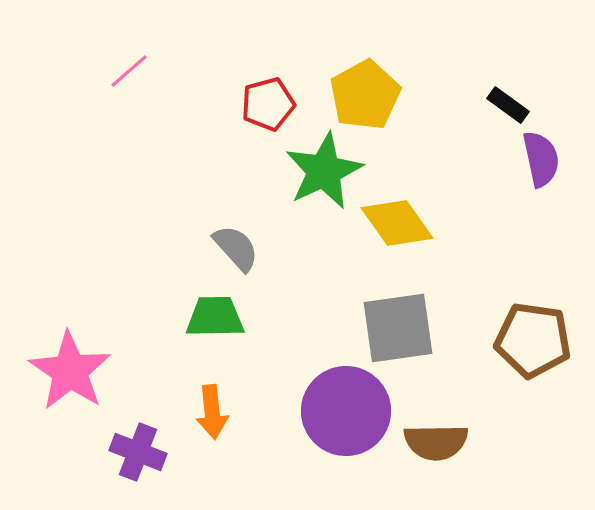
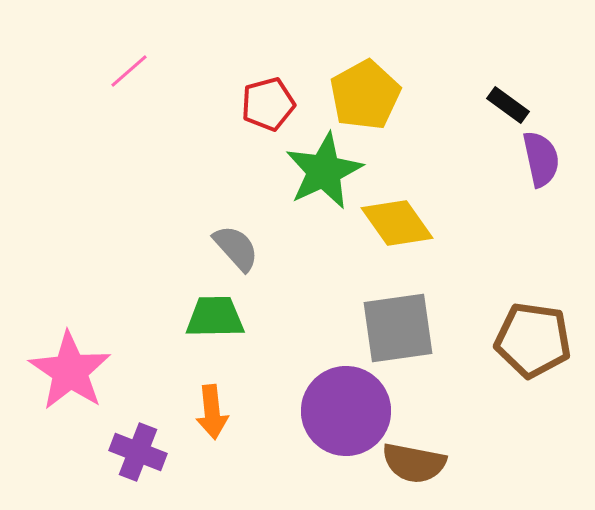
brown semicircle: moved 22 px left, 21 px down; rotated 12 degrees clockwise
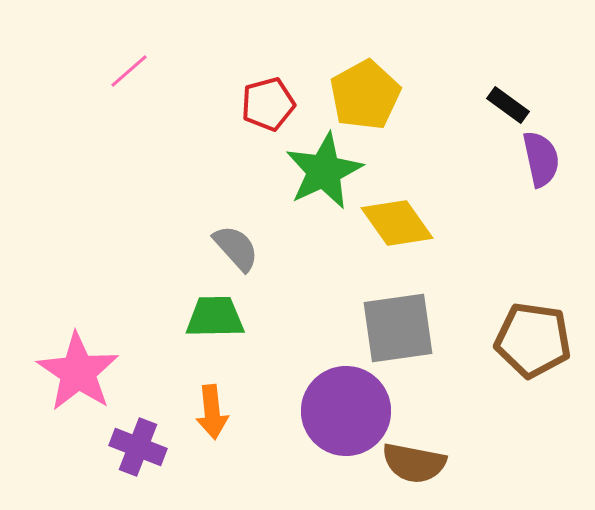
pink star: moved 8 px right, 1 px down
purple cross: moved 5 px up
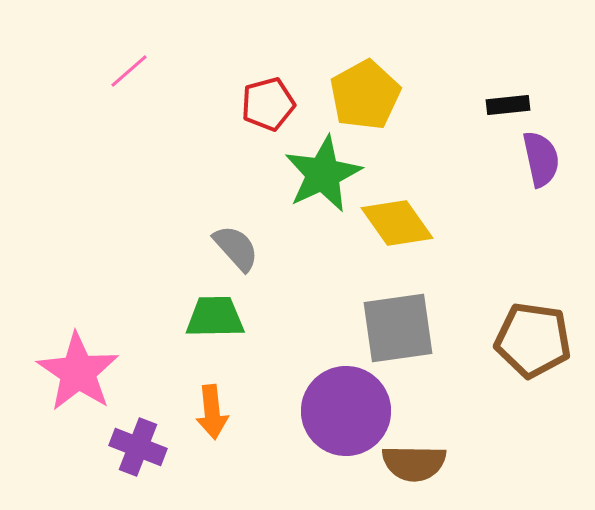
black rectangle: rotated 42 degrees counterclockwise
green star: moved 1 px left, 3 px down
brown semicircle: rotated 10 degrees counterclockwise
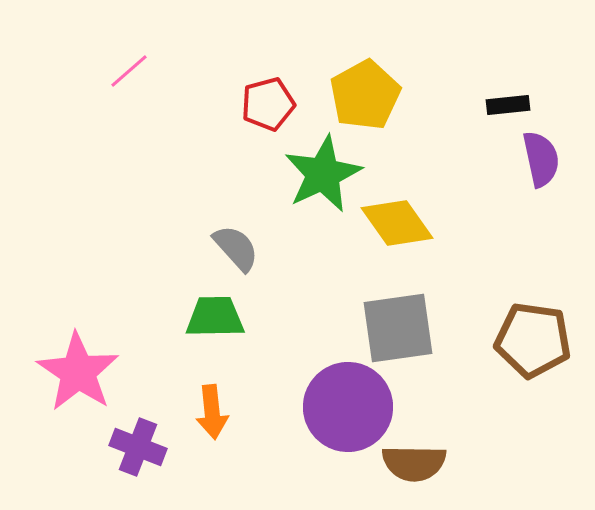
purple circle: moved 2 px right, 4 px up
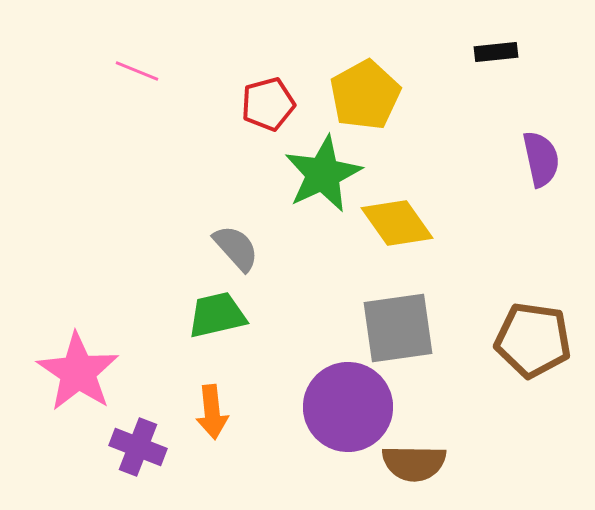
pink line: moved 8 px right; rotated 63 degrees clockwise
black rectangle: moved 12 px left, 53 px up
green trapezoid: moved 2 px right, 2 px up; rotated 12 degrees counterclockwise
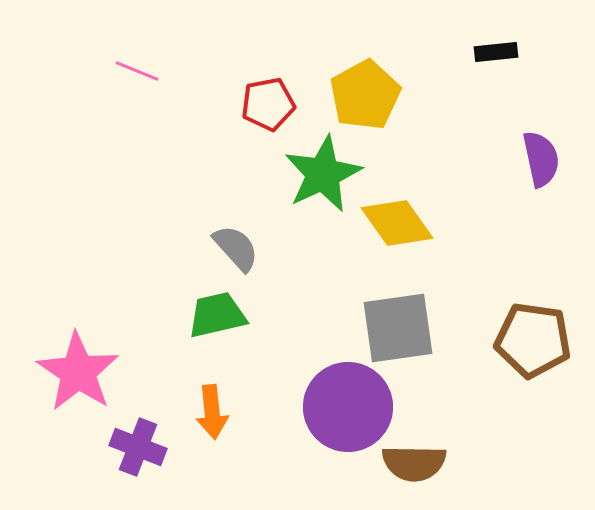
red pentagon: rotated 4 degrees clockwise
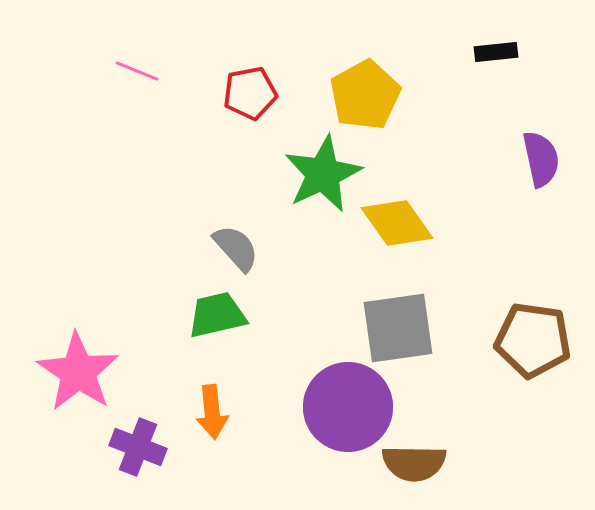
red pentagon: moved 18 px left, 11 px up
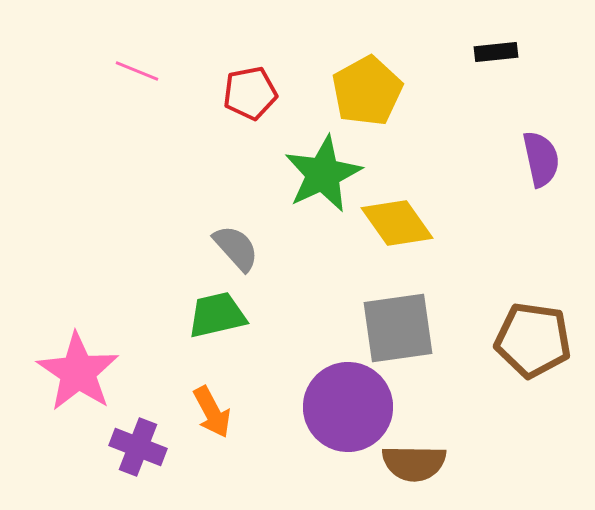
yellow pentagon: moved 2 px right, 4 px up
orange arrow: rotated 22 degrees counterclockwise
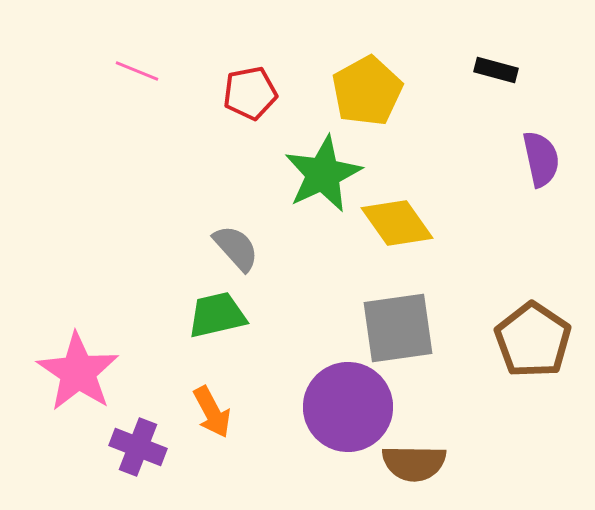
black rectangle: moved 18 px down; rotated 21 degrees clockwise
brown pentagon: rotated 26 degrees clockwise
